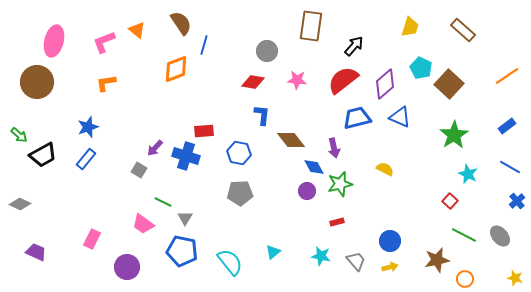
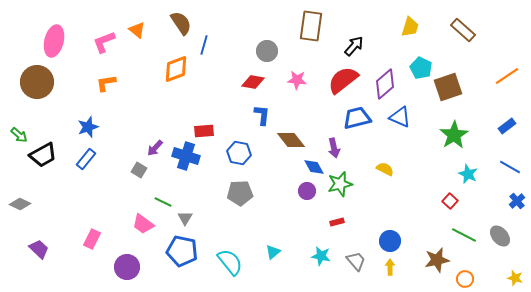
brown square at (449, 84): moved 1 px left, 3 px down; rotated 28 degrees clockwise
purple trapezoid at (36, 252): moved 3 px right, 3 px up; rotated 20 degrees clockwise
yellow arrow at (390, 267): rotated 77 degrees counterclockwise
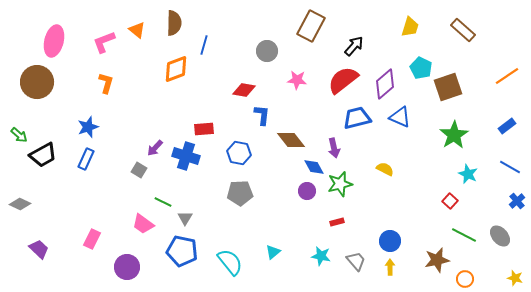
brown semicircle at (181, 23): moved 7 px left; rotated 35 degrees clockwise
brown rectangle at (311, 26): rotated 20 degrees clockwise
red diamond at (253, 82): moved 9 px left, 8 px down
orange L-shape at (106, 83): rotated 115 degrees clockwise
red rectangle at (204, 131): moved 2 px up
blue rectangle at (86, 159): rotated 15 degrees counterclockwise
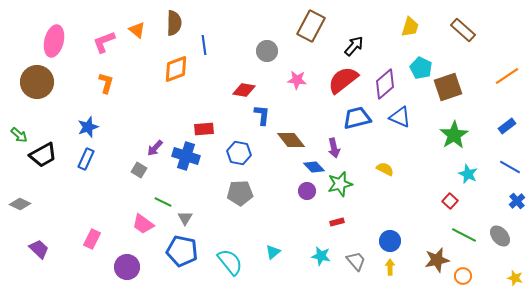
blue line at (204, 45): rotated 24 degrees counterclockwise
blue diamond at (314, 167): rotated 15 degrees counterclockwise
orange circle at (465, 279): moved 2 px left, 3 px up
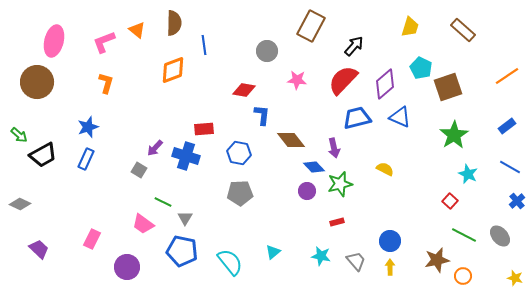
orange diamond at (176, 69): moved 3 px left, 1 px down
red semicircle at (343, 80): rotated 8 degrees counterclockwise
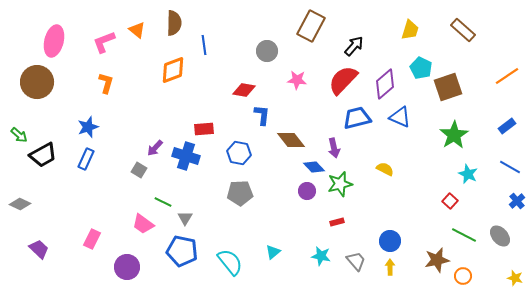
yellow trapezoid at (410, 27): moved 3 px down
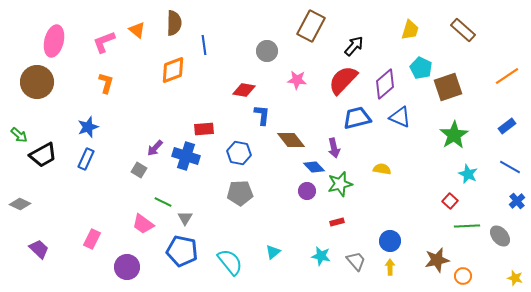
yellow semicircle at (385, 169): moved 3 px left; rotated 18 degrees counterclockwise
green line at (464, 235): moved 3 px right, 9 px up; rotated 30 degrees counterclockwise
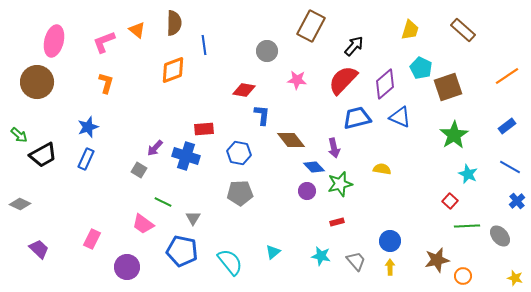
gray triangle at (185, 218): moved 8 px right
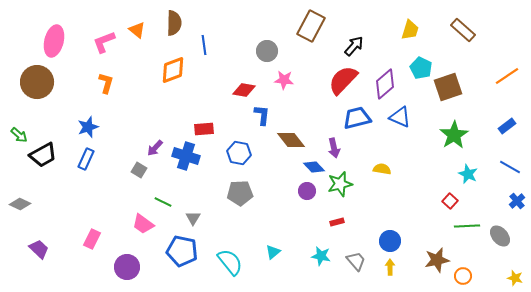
pink star at (297, 80): moved 13 px left
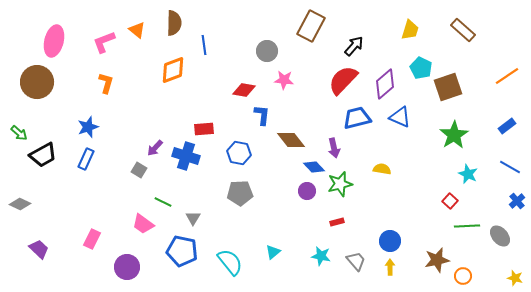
green arrow at (19, 135): moved 2 px up
